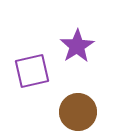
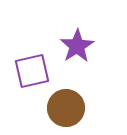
brown circle: moved 12 px left, 4 px up
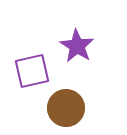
purple star: rotated 8 degrees counterclockwise
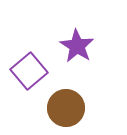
purple square: moved 3 px left; rotated 27 degrees counterclockwise
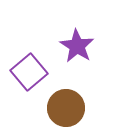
purple square: moved 1 px down
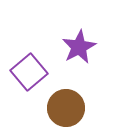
purple star: moved 2 px right, 1 px down; rotated 12 degrees clockwise
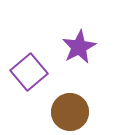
brown circle: moved 4 px right, 4 px down
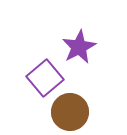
purple square: moved 16 px right, 6 px down
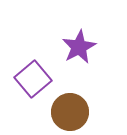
purple square: moved 12 px left, 1 px down
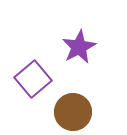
brown circle: moved 3 px right
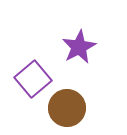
brown circle: moved 6 px left, 4 px up
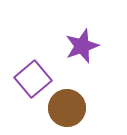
purple star: moved 3 px right, 1 px up; rotated 8 degrees clockwise
